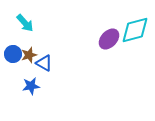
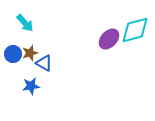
brown star: moved 1 px right, 2 px up
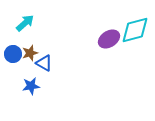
cyan arrow: rotated 90 degrees counterclockwise
purple ellipse: rotated 15 degrees clockwise
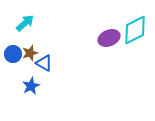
cyan diamond: rotated 12 degrees counterclockwise
purple ellipse: moved 1 px up; rotated 10 degrees clockwise
blue star: rotated 18 degrees counterclockwise
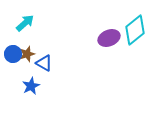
cyan diamond: rotated 12 degrees counterclockwise
brown star: moved 3 px left, 1 px down
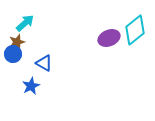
brown star: moved 10 px left, 12 px up
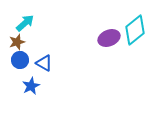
blue circle: moved 7 px right, 6 px down
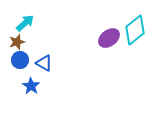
purple ellipse: rotated 15 degrees counterclockwise
blue star: rotated 12 degrees counterclockwise
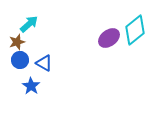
cyan arrow: moved 4 px right, 1 px down
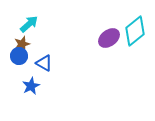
cyan diamond: moved 1 px down
brown star: moved 5 px right, 2 px down
blue circle: moved 1 px left, 4 px up
blue star: rotated 12 degrees clockwise
